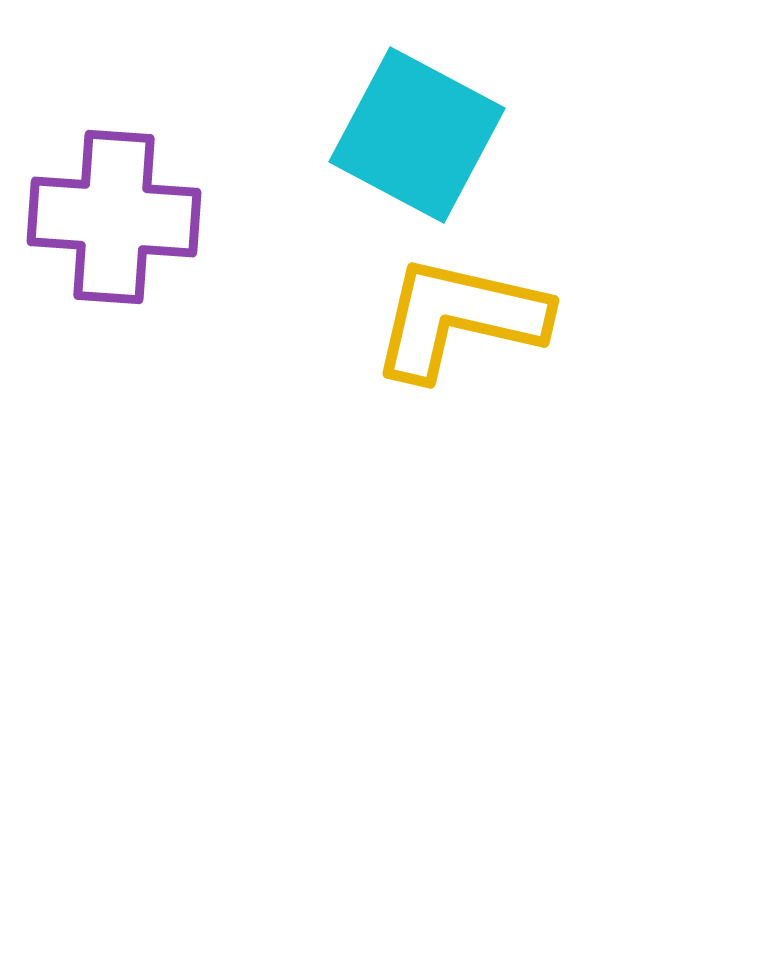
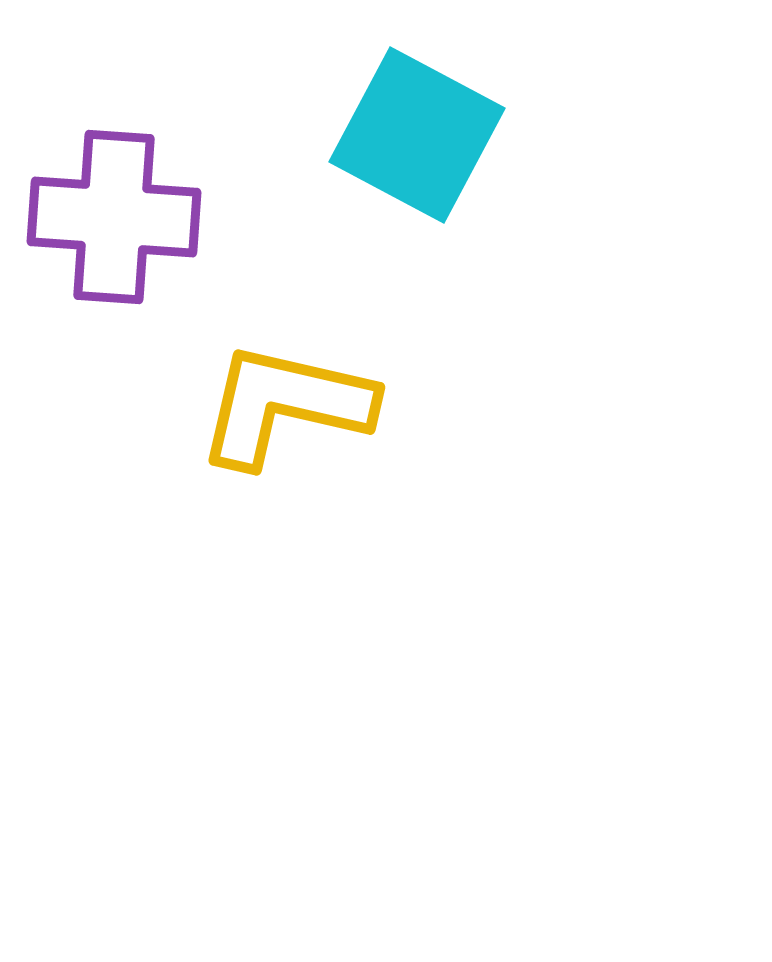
yellow L-shape: moved 174 px left, 87 px down
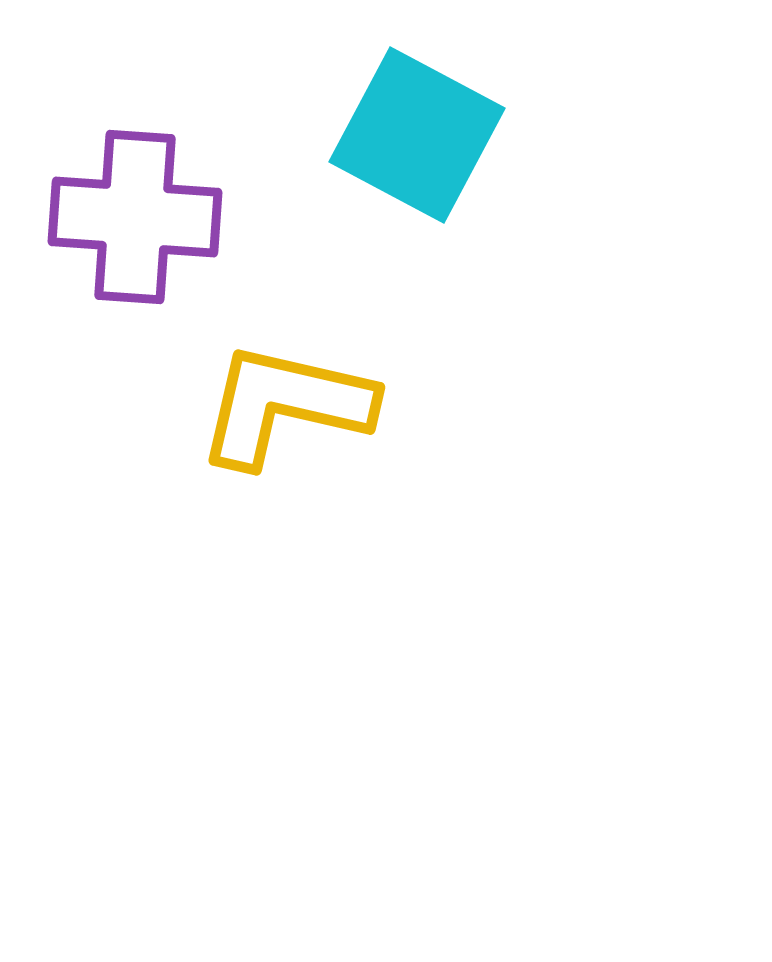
purple cross: moved 21 px right
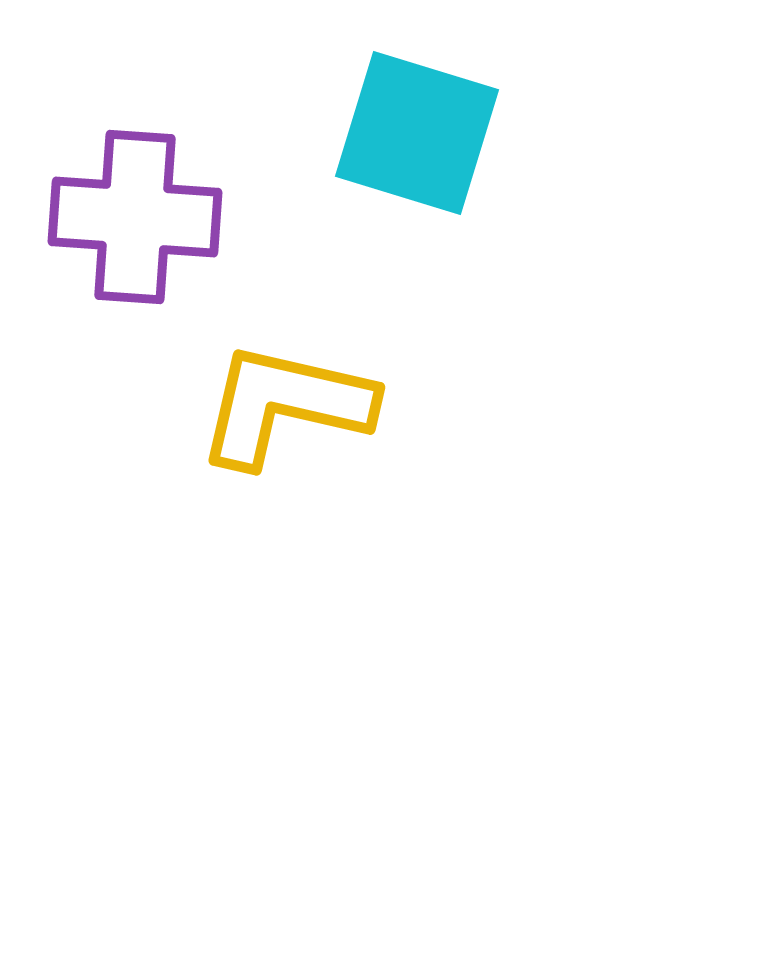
cyan square: moved 2 px up; rotated 11 degrees counterclockwise
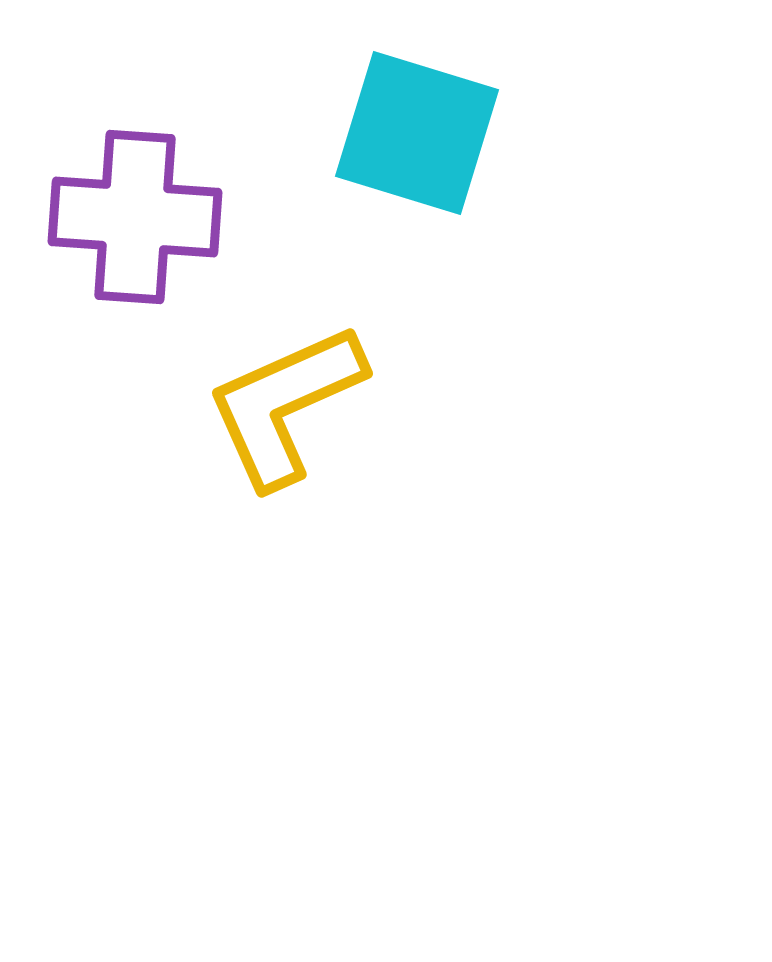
yellow L-shape: rotated 37 degrees counterclockwise
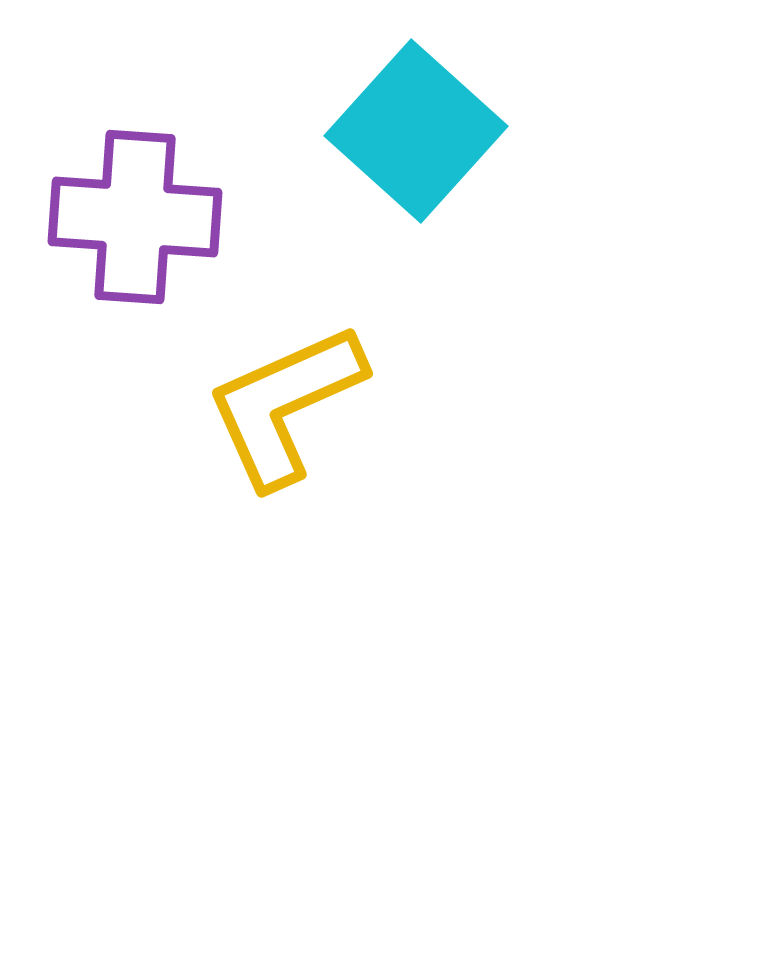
cyan square: moved 1 px left, 2 px up; rotated 25 degrees clockwise
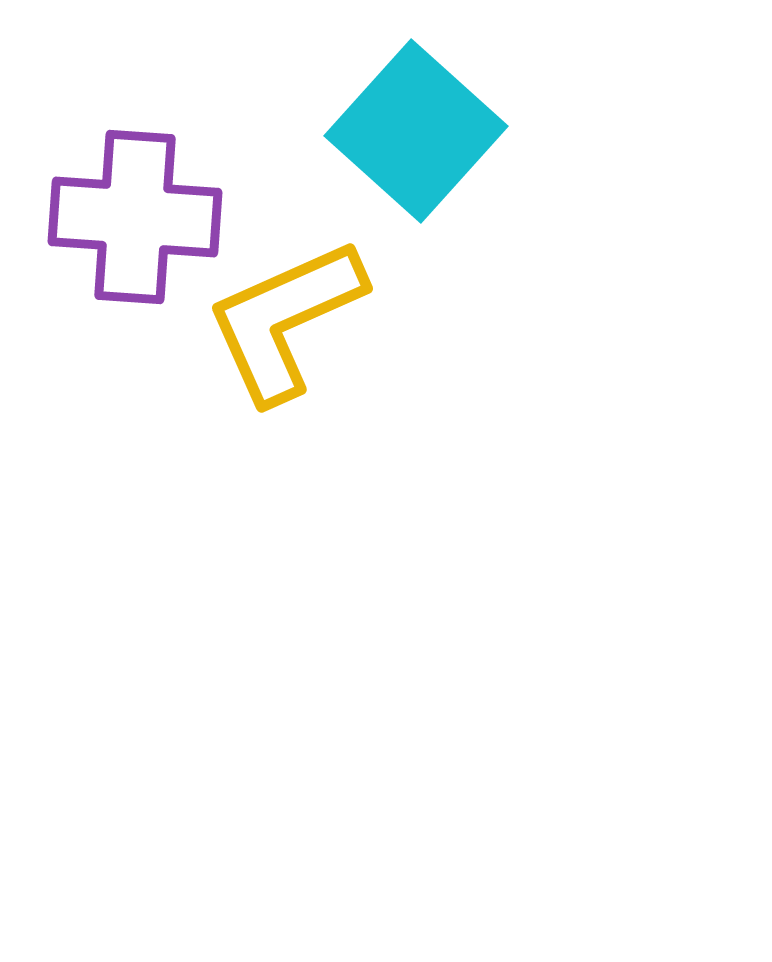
yellow L-shape: moved 85 px up
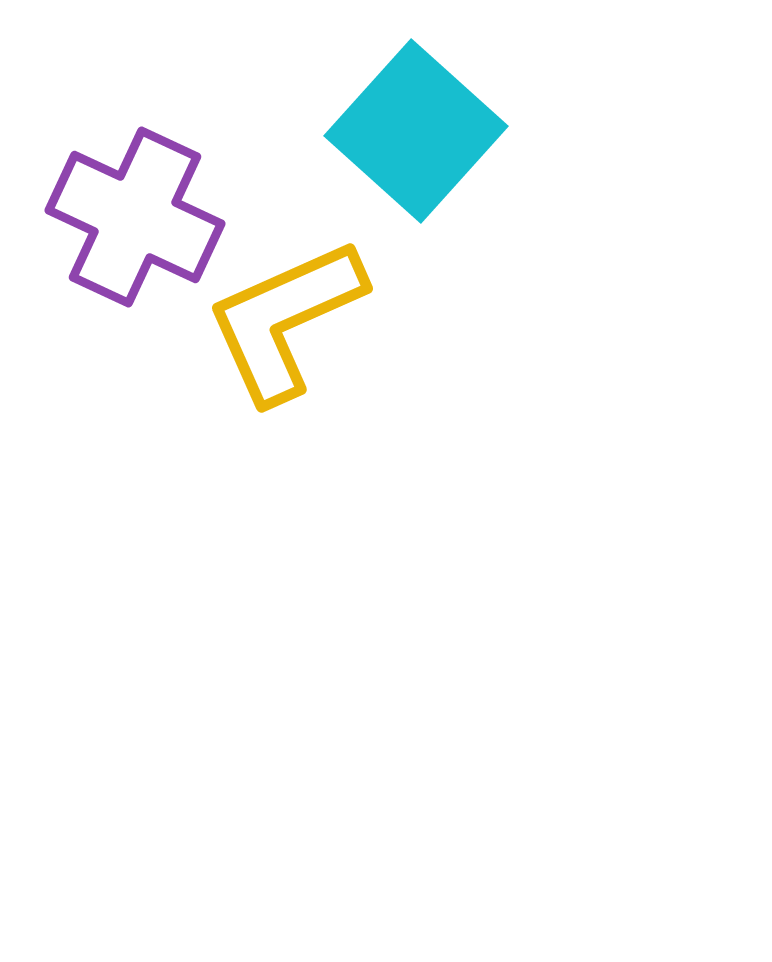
purple cross: rotated 21 degrees clockwise
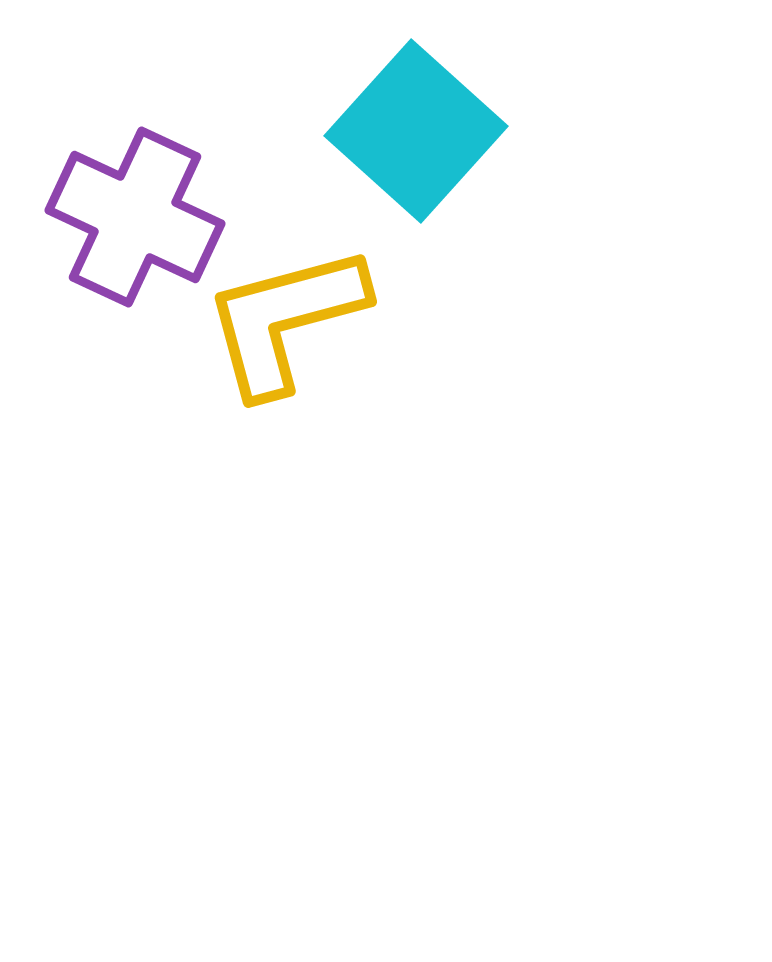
yellow L-shape: rotated 9 degrees clockwise
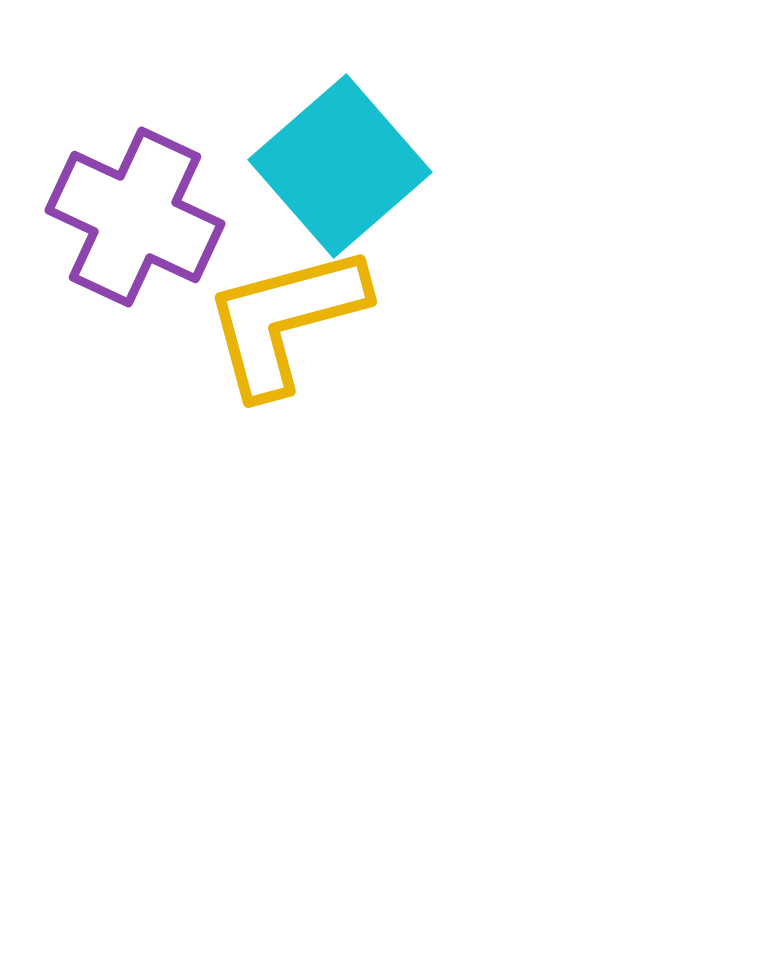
cyan square: moved 76 px left, 35 px down; rotated 7 degrees clockwise
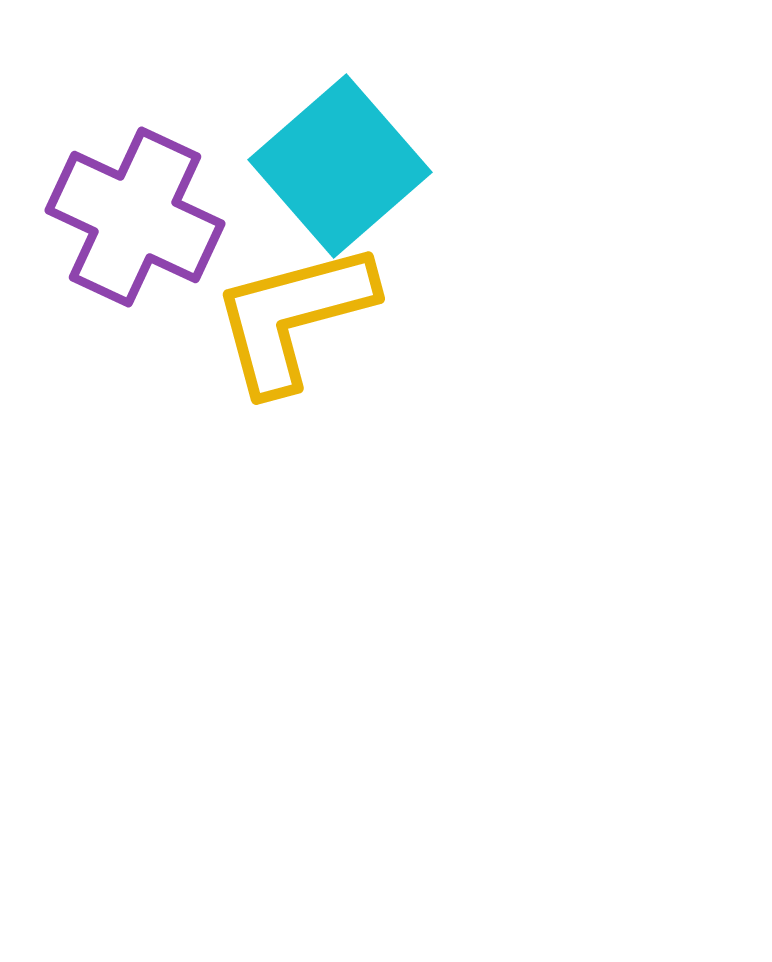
yellow L-shape: moved 8 px right, 3 px up
